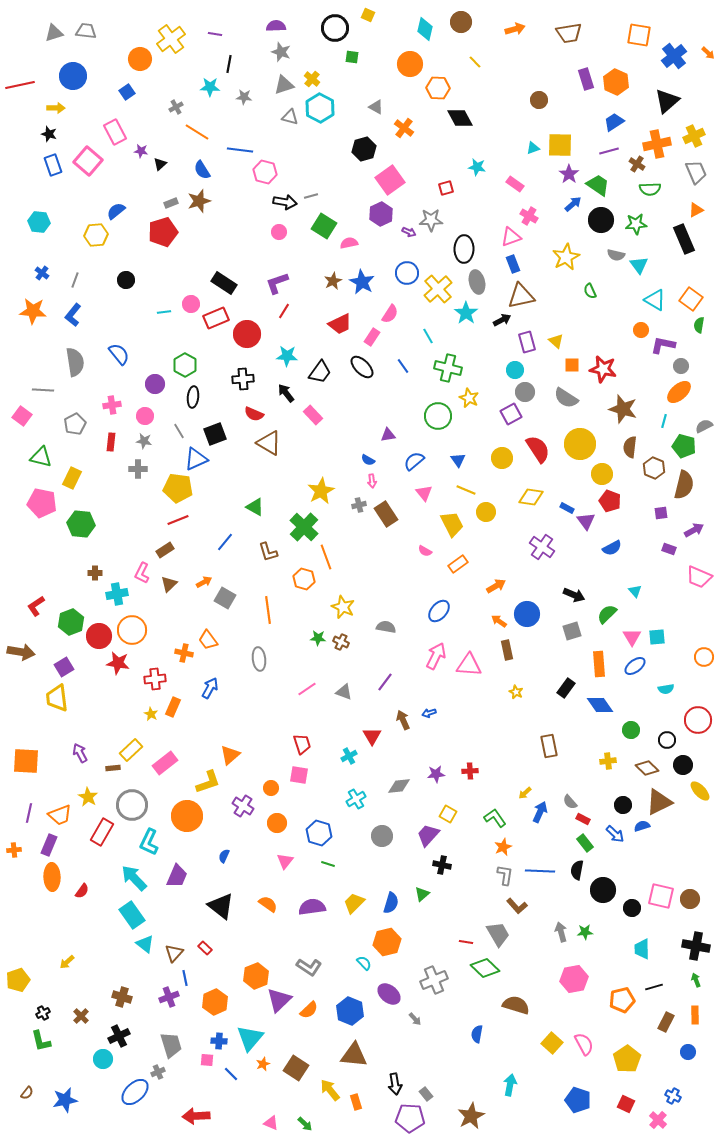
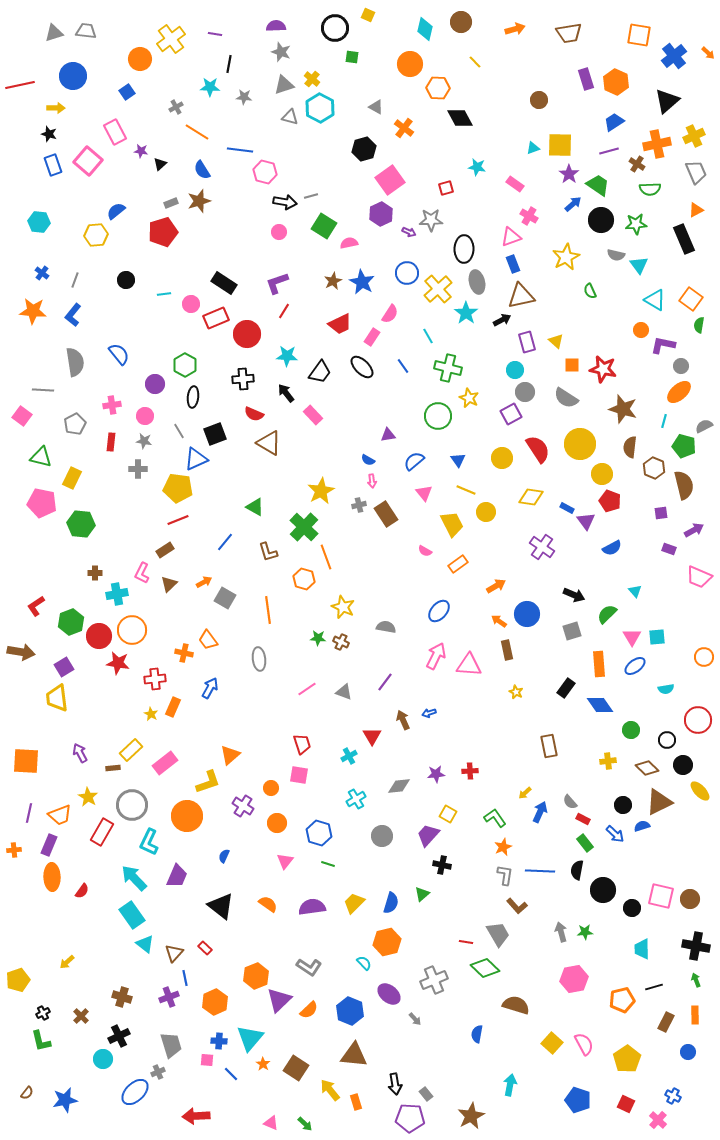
cyan line at (164, 312): moved 18 px up
brown semicircle at (684, 485): rotated 28 degrees counterclockwise
orange star at (263, 1064): rotated 16 degrees counterclockwise
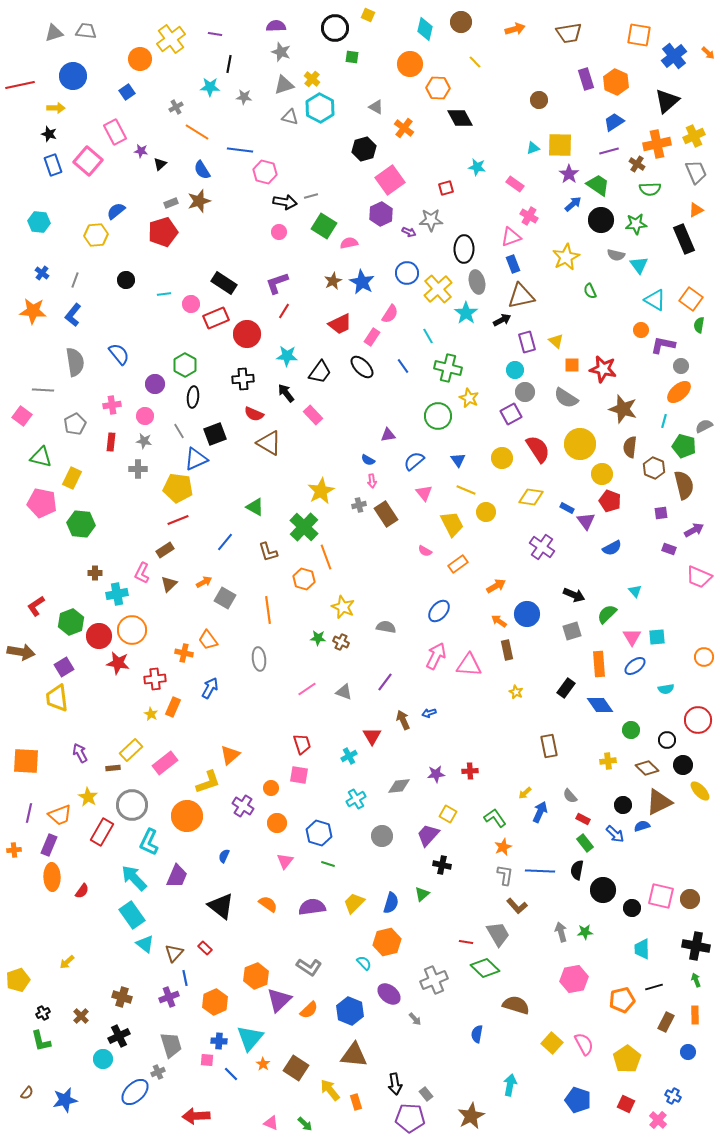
gray semicircle at (570, 802): moved 6 px up
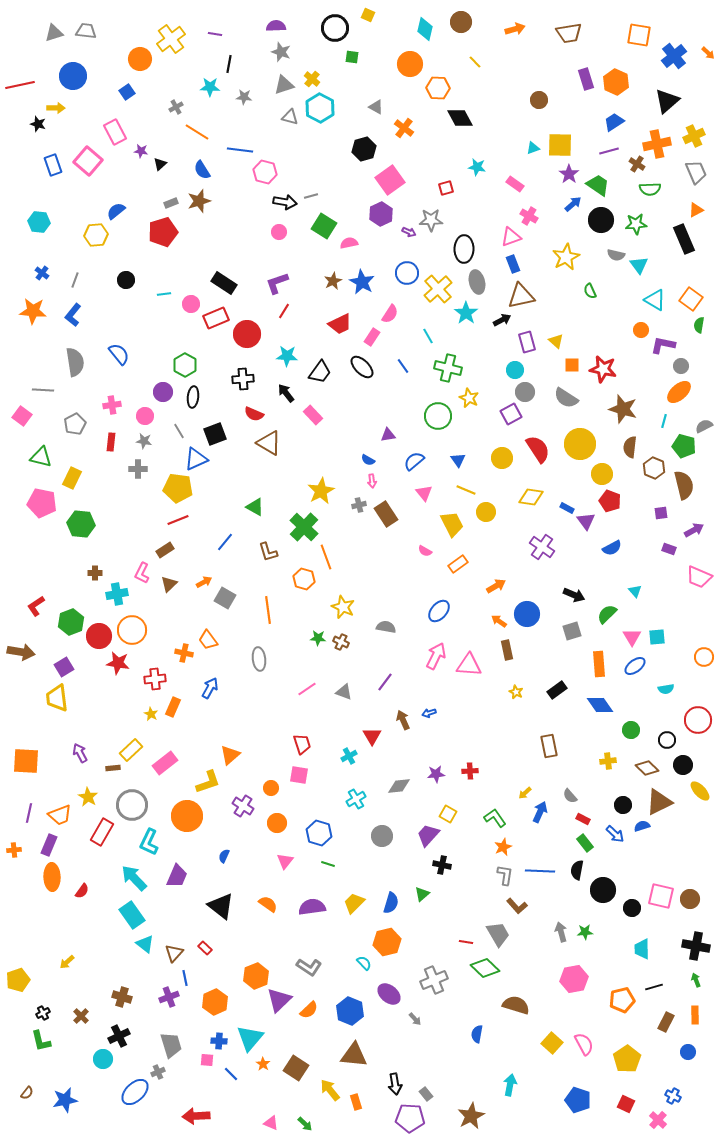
black star at (49, 134): moved 11 px left, 10 px up
purple circle at (155, 384): moved 8 px right, 8 px down
black rectangle at (566, 688): moved 9 px left, 2 px down; rotated 18 degrees clockwise
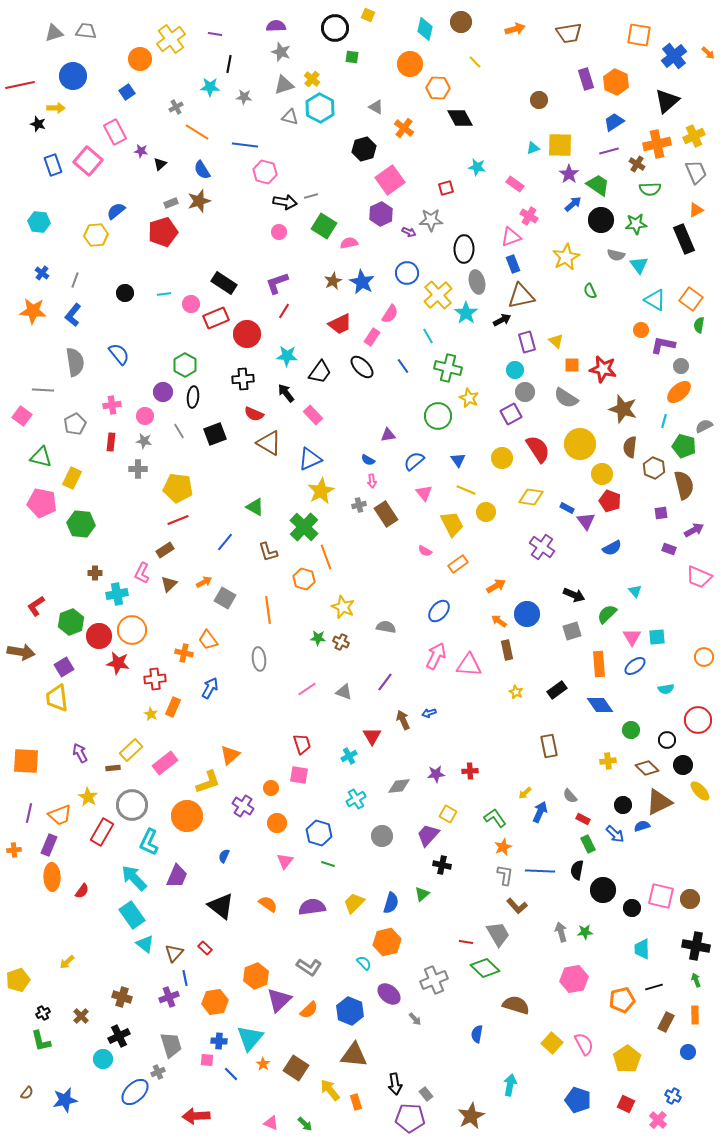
blue line at (240, 150): moved 5 px right, 5 px up
black circle at (126, 280): moved 1 px left, 13 px down
yellow cross at (438, 289): moved 6 px down
blue triangle at (196, 459): moved 114 px right
green rectangle at (585, 843): moved 3 px right, 1 px down; rotated 12 degrees clockwise
orange hexagon at (215, 1002): rotated 15 degrees clockwise
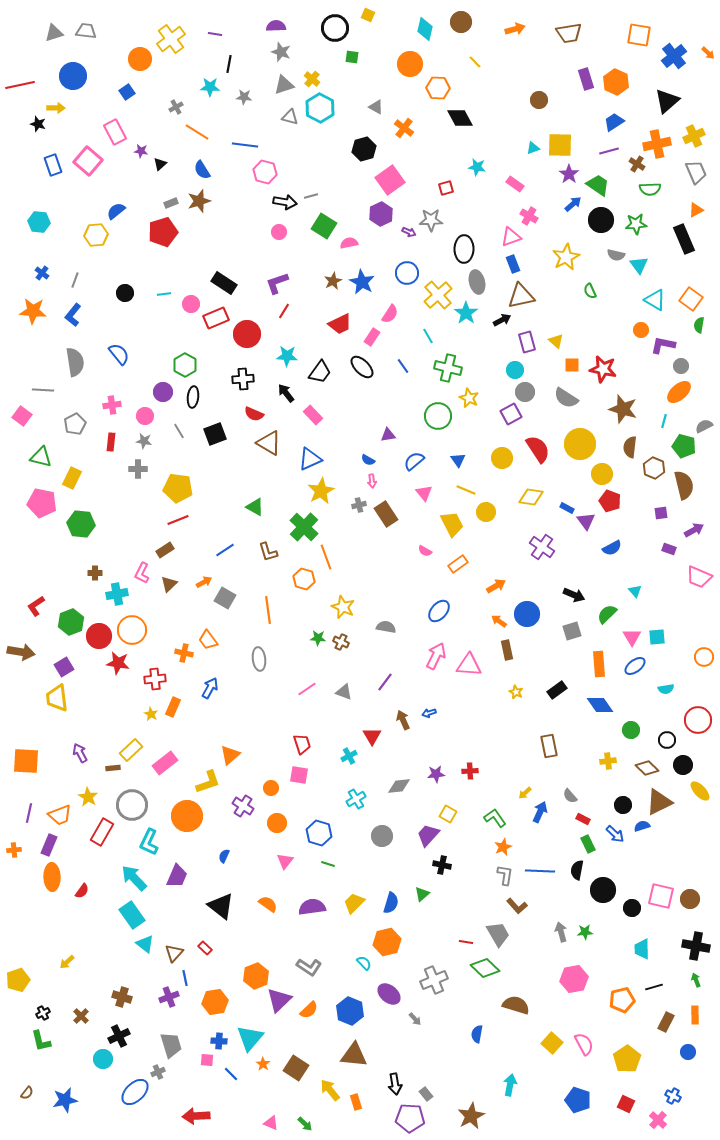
blue line at (225, 542): moved 8 px down; rotated 18 degrees clockwise
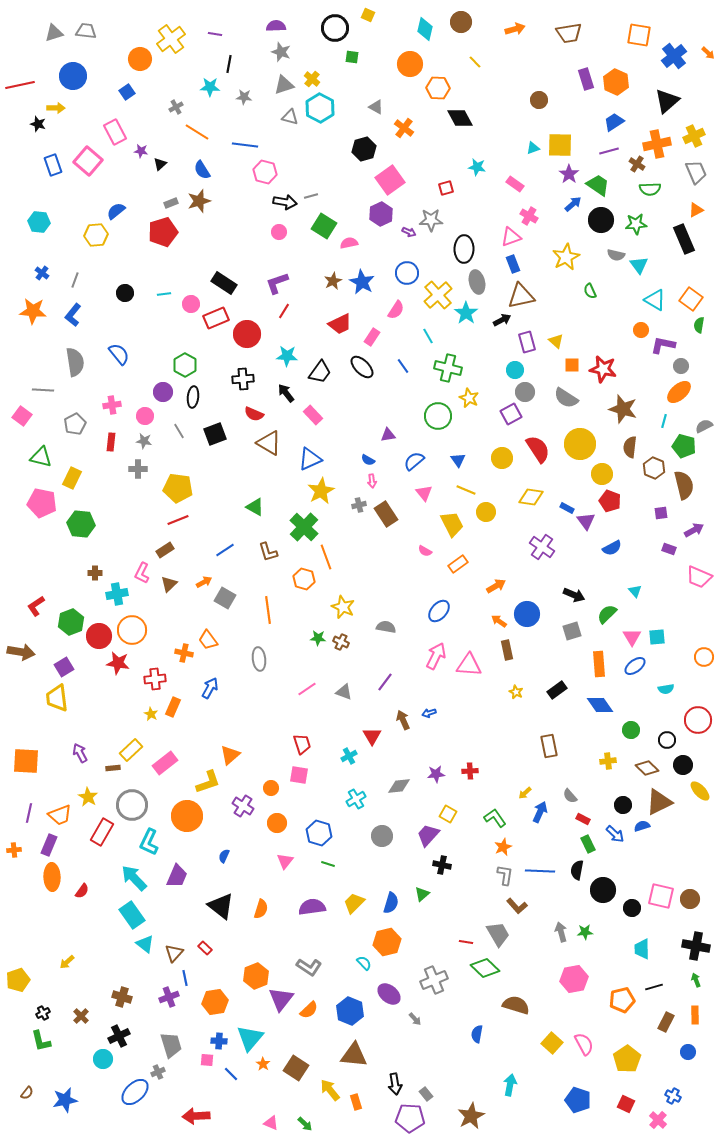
pink semicircle at (390, 314): moved 6 px right, 4 px up
orange semicircle at (268, 904): moved 7 px left, 5 px down; rotated 72 degrees clockwise
purple triangle at (279, 1000): moved 2 px right, 1 px up; rotated 8 degrees counterclockwise
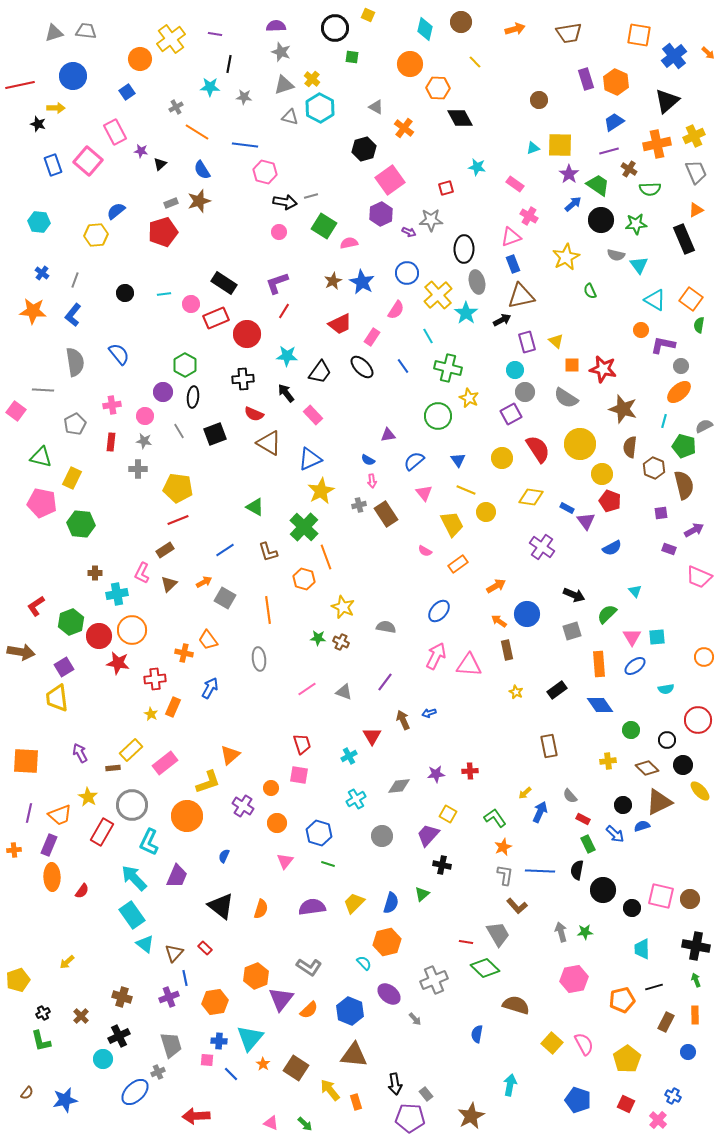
brown cross at (637, 164): moved 8 px left, 5 px down
pink square at (22, 416): moved 6 px left, 5 px up
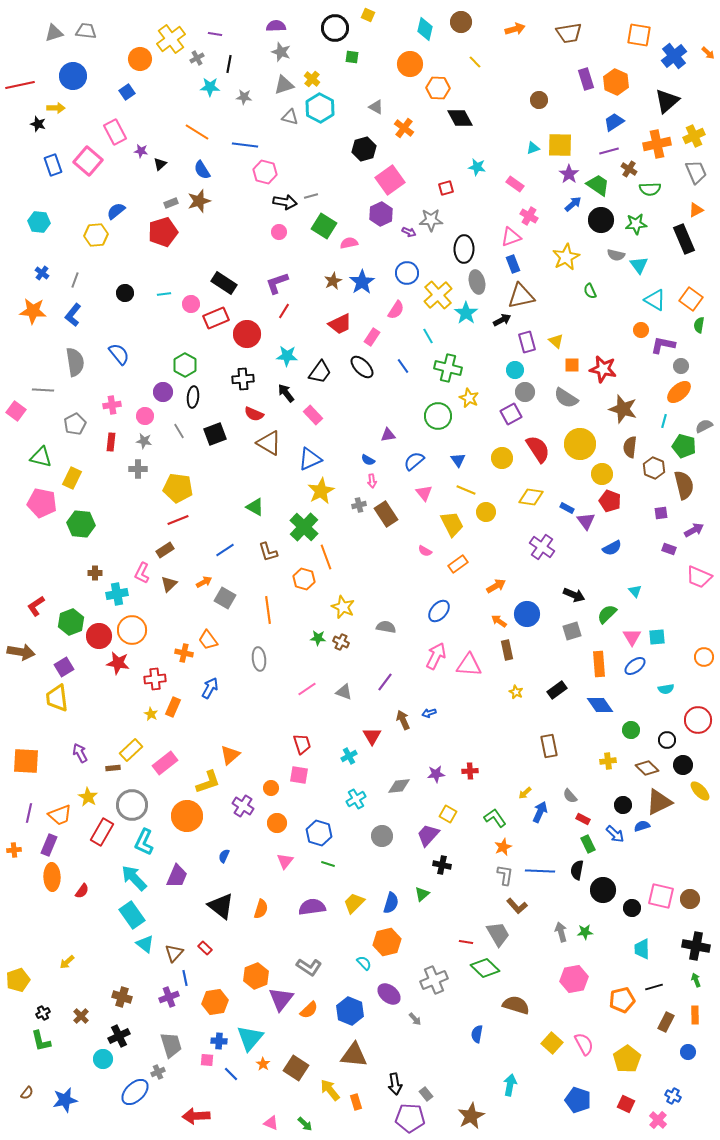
gray cross at (176, 107): moved 21 px right, 49 px up
blue star at (362, 282): rotated 10 degrees clockwise
cyan L-shape at (149, 842): moved 5 px left
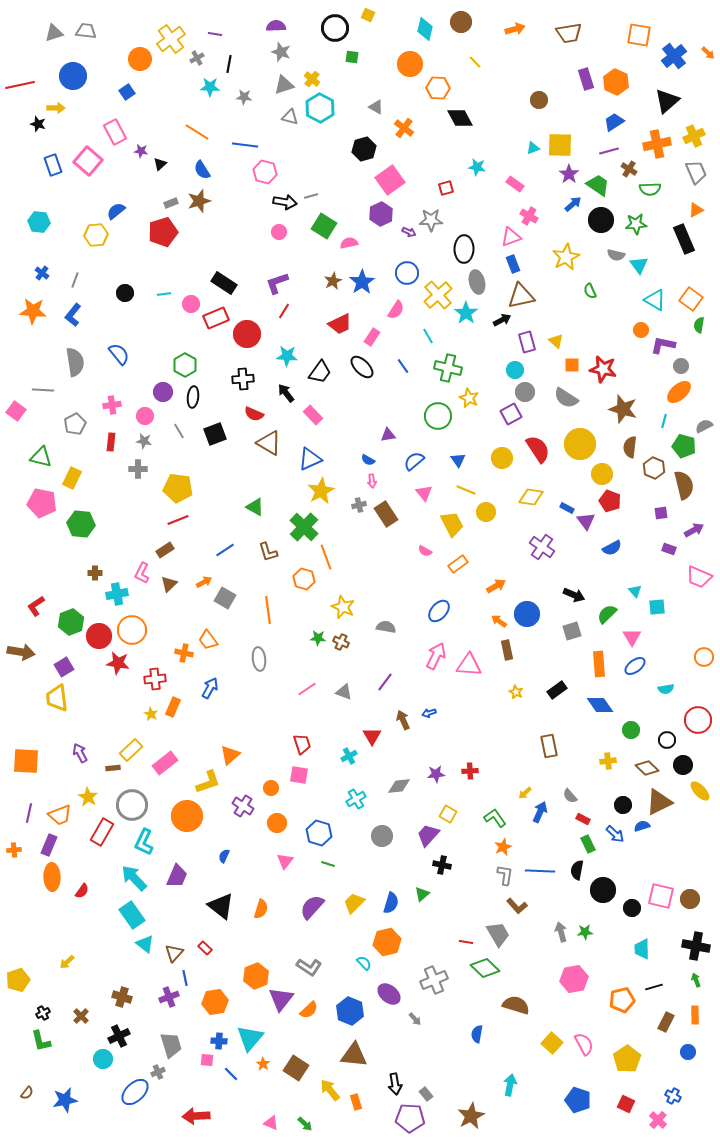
cyan square at (657, 637): moved 30 px up
purple semicircle at (312, 907): rotated 40 degrees counterclockwise
